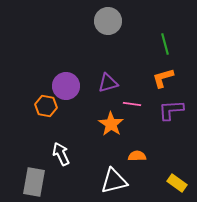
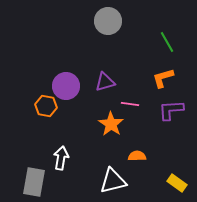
green line: moved 2 px right, 2 px up; rotated 15 degrees counterclockwise
purple triangle: moved 3 px left, 1 px up
pink line: moved 2 px left
white arrow: moved 4 px down; rotated 35 degrees clockwise
white triangle: moved 1 px left
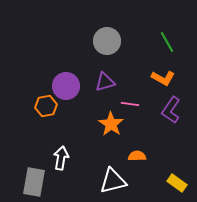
gray circle: moved 1 px left, 20 px down
orange L-shape: rotated 135 degrees counterclockwise
orange hexagon: rotated 20 degrees counterclockwise
purple L-shape: rotated 52 degrees counterclockwise
